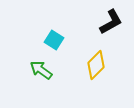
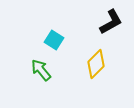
yellow diamond: moved 1 px up
green arrow: rotated 15 degrees clockwise
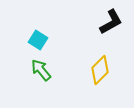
cyan square: moved 16 px left
yellow diamond: moved 4 px right, 6 px down
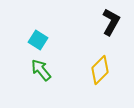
black L-shape: rotated 32 degrees counterclockwise
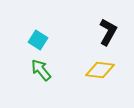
black L-shape: moved 3 px left, 10 px down
yellow diamond: rotated 52 degrees clockwise
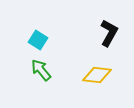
black L-shape: moved 1 px right, 1 px down
yellow diamond: moved 3 px left, 5 px down
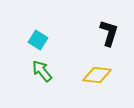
black L-shape: rotated 12 degrees counterclockwise
green arrow: moved 1 px right, 1 px down
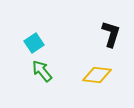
black L-shape: moved 2 px right, 1 px down
cyan square: moved 4 px left, 3 px down; rotated 24 degrees clockwise
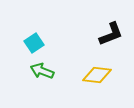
black L-shape: rotated 52 degrees clockwise
green arrow: rotated 30 degrees counterclockwise
